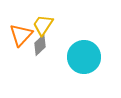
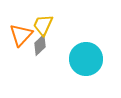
yellow trapezoid: rotated 10 degrees counterclockwise
cyan circle: moved 2 px right, 2 px down
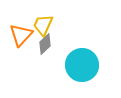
gray diamond: moved 5 px right, 1 px up
cyan circle: moved 4 px left, 6 px down
